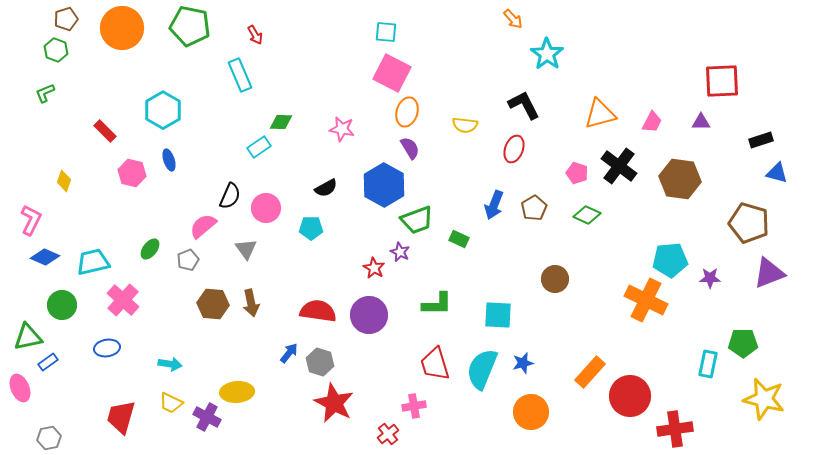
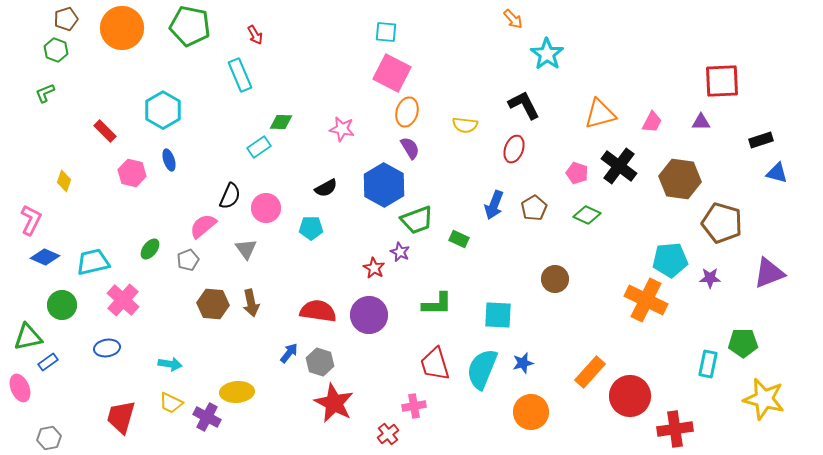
brown pentagon at (749, 223): moved 27 px left
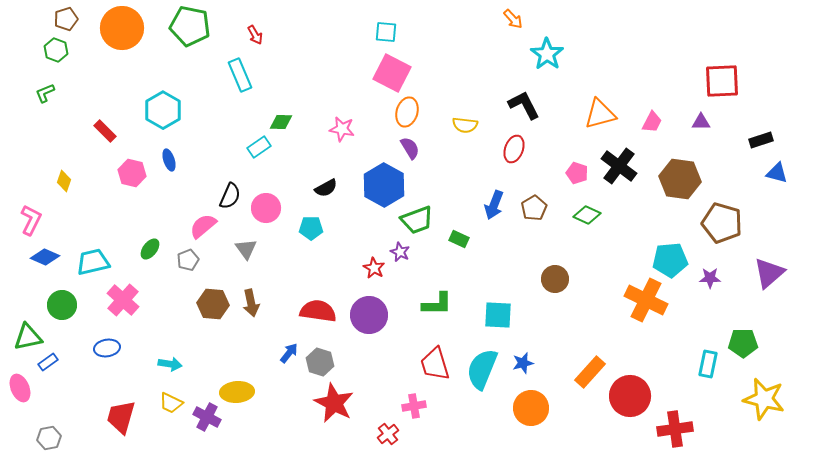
purple triangle at (769, 273): rotated 20 degrees counterclockwise
orange circle at (531, 412): moved 4 px up
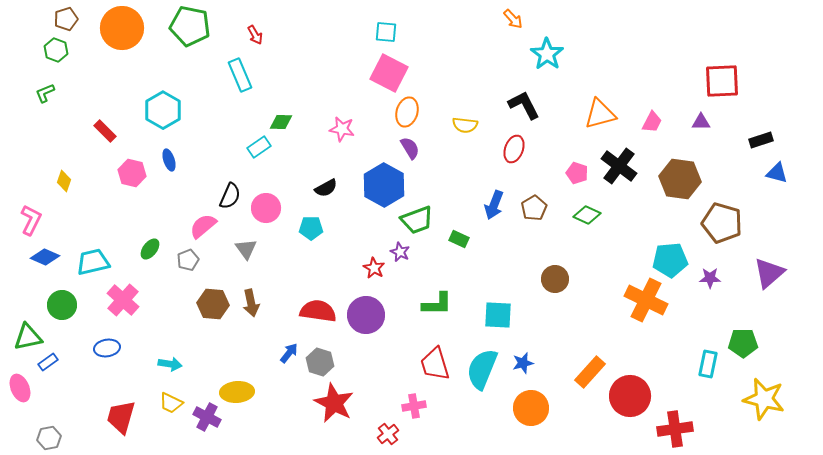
pink square at (392, 73): moved 3 px left
purple circle at (369, 315): moved 3 px left
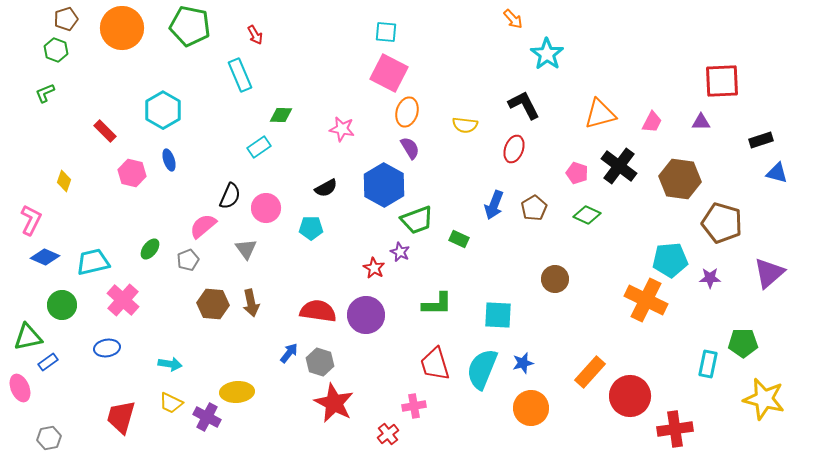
green diamond at (281, 122): moved 7 px up
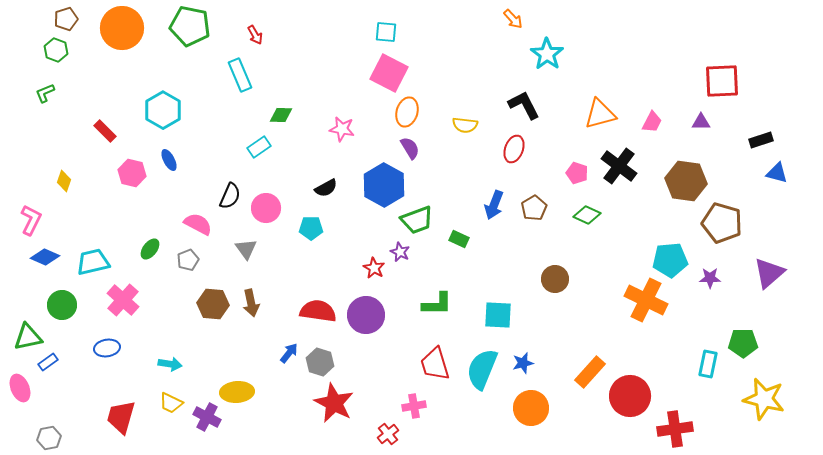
blue ellipse at (169, 160): rotated 10 degrees counterclockwise
brown hexagon at (680, 179): moved 6 px right, 2 px down
pink semicircle at (203, 226): moved 5 px left, 2 px up; rotated 68 degrees clockwise
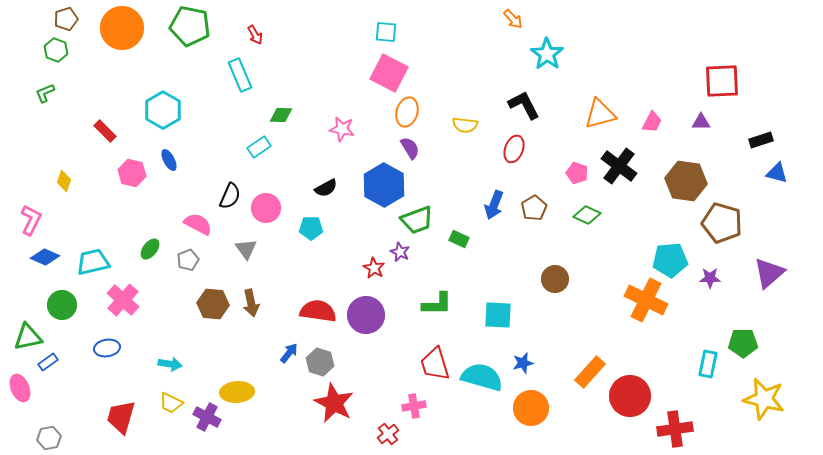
cyan semicircle at (482, 369): moved 8 px down; rotated 84 degrees clockwise
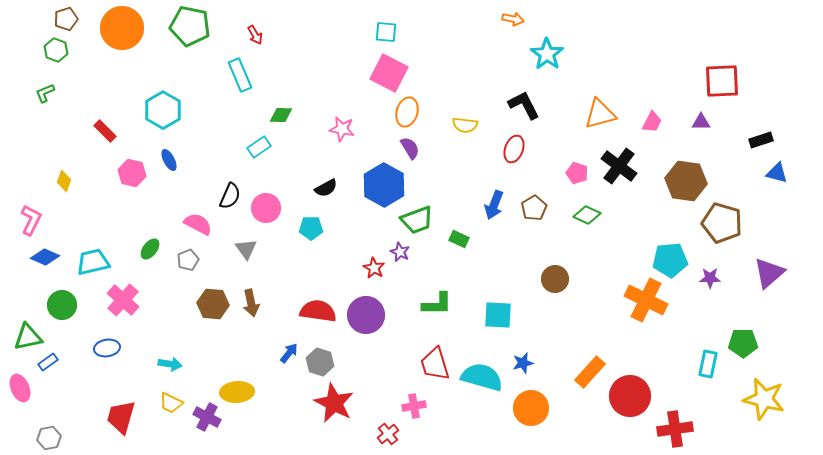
orange arrow at (513, 19): rotated 35 degrees counterclockwise
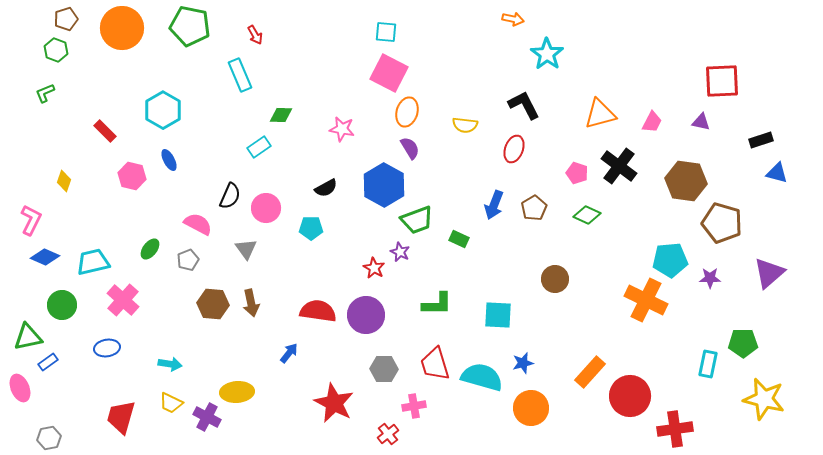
purple triangle at (701, 122): rotated 12 degrees clockwise
pink hexagon at (132, 173): moved 3 px down
gray hexagon at (320, 362): moved 64 px right, 7 px down; rotated 16 degrees counterclockwise
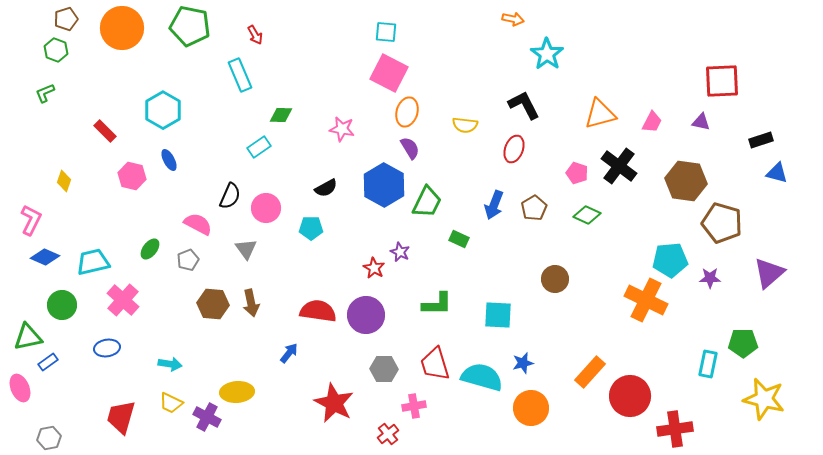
green trapezoid at (417, 220): moved 10 px right, 18 px up; rotated 44 degrees counterclockwise
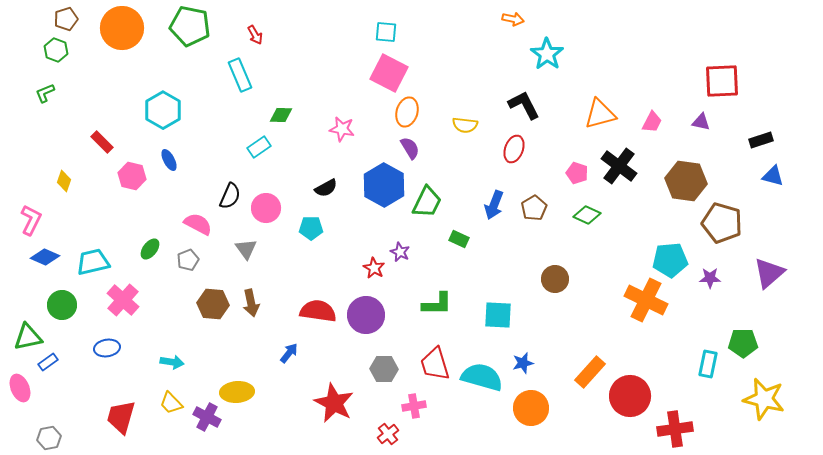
red rectangle at (105, 131): moved 3 px left, 11 px down
blue triangle at (777, 173): moved 4 px left, 3 px down
cyan arrow at (170, 364): moved 2 px right, 2 px up
yellow trapezoid at (171, 403): rotated 20 degrees clockwise
